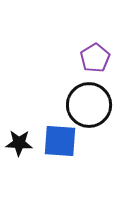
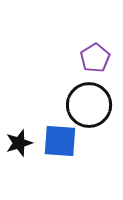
black star: rotated 20 degrees counterclockwise
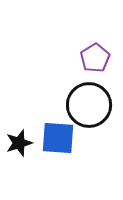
blue square: moved 2 px left, 3 px up
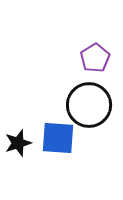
black star: moved 1 px left
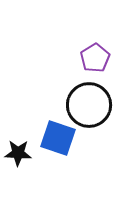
blue square: rotated 15 degrees clockwise
black star: moved 10 px down; rotated 20 degrees clockwise
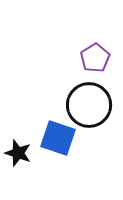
black star: rotated 16 degrees clockwise
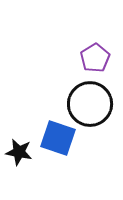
black circle: moved 1 px right, 1 px up
black star: moved 1 px right, 1 px up; rotated 8 degrees counterclockwise
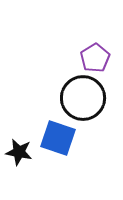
black circle: moved 7 px left, 6 px up
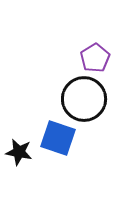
black circle: moved 1 px right, 1 px down
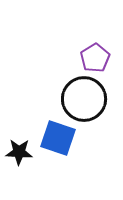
black star: rotated 8 degrees counterclockwise
